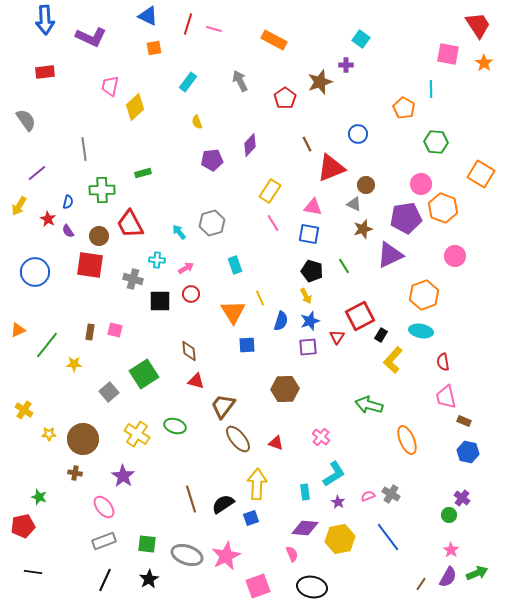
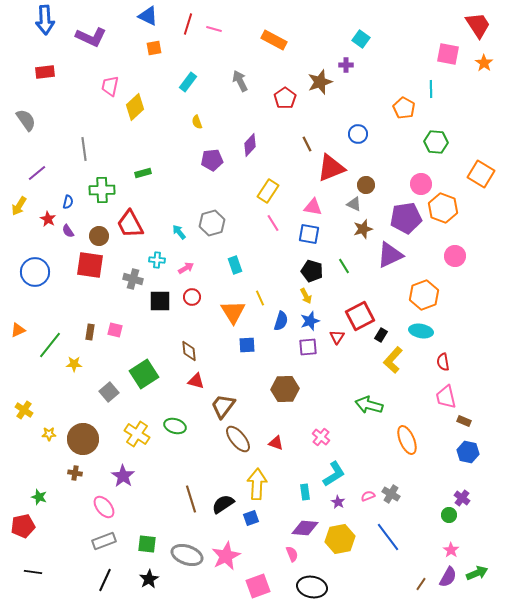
yellow rectangle at (270, 191): moved 2 px left
red circle at (191, 294): moved 1 px right, 3 px down
green line at (47, 345): moved 3 px right
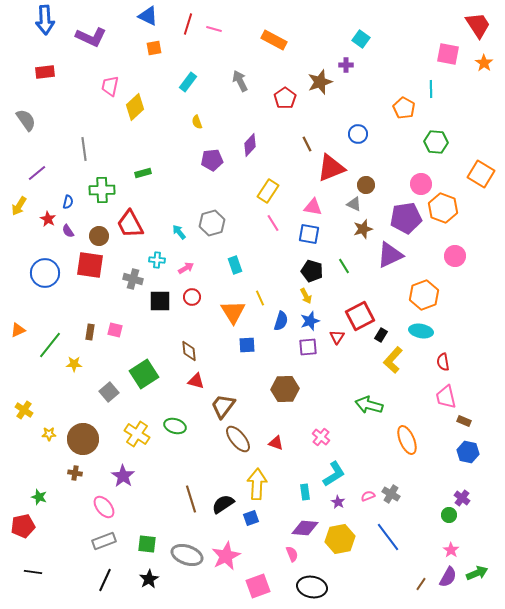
blue circle at (35, 272): moved 10 px right, 1 px down
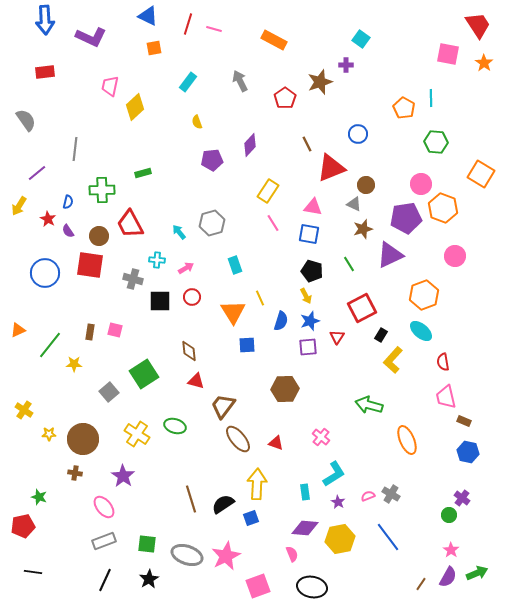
cyan line at (431, 89): moved 9 px down
gray line at (84, 149): moved 9 px left; rotated 15 degrees clockwise
green line at (344, 266): moved 5 px right, 2 px up
red square at (360, 316): moved 2 px right, 8 px up
cyan ellipse at (421, 331): rotated 30 degrees clockwise
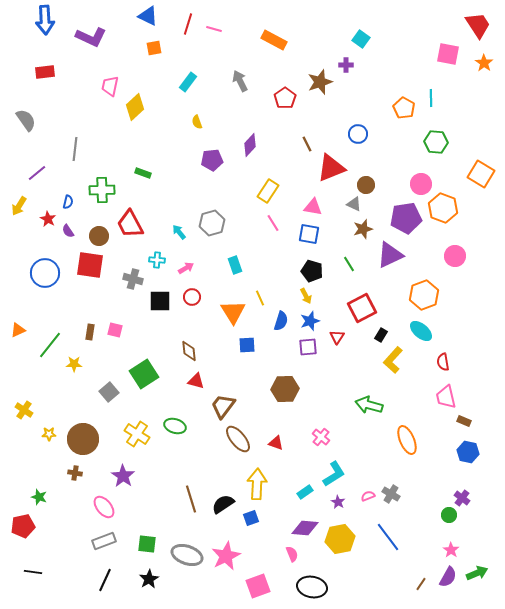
green rectangle at (143, 173): rotated 35 degrees clockwise
cyan rectangle at (305, 492): rotated 63 degrees clockwise
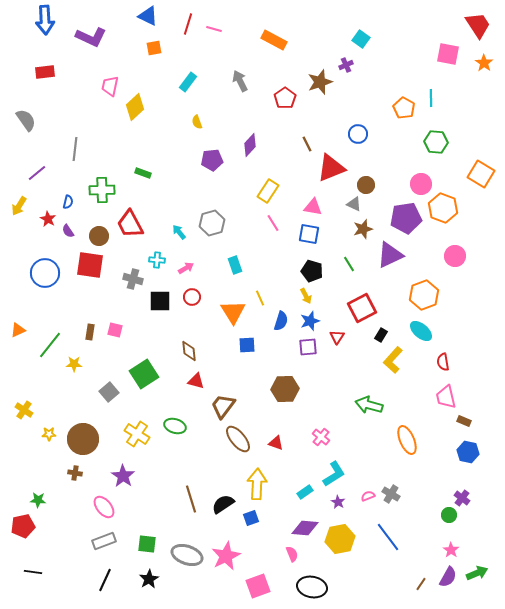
purple cross at (346, 65): rotated 24 degrees counterclockwise
green star at (39, 497): moved 1 px left, 3 px down; rotated 14 degrees counterclockwise
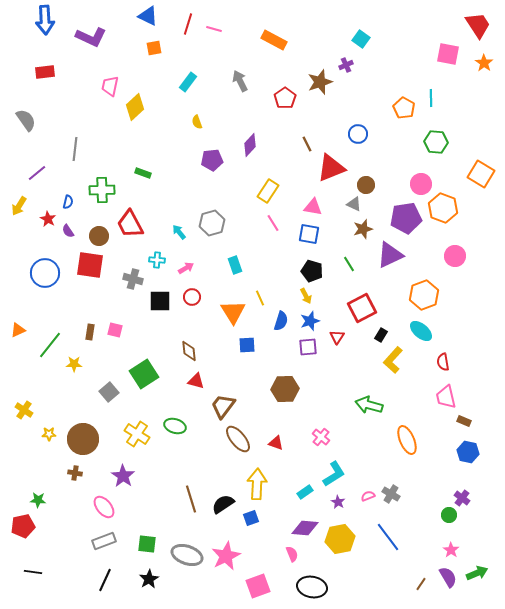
purple semicircle at (448, 577): rotated 60 degrees counterclockwise
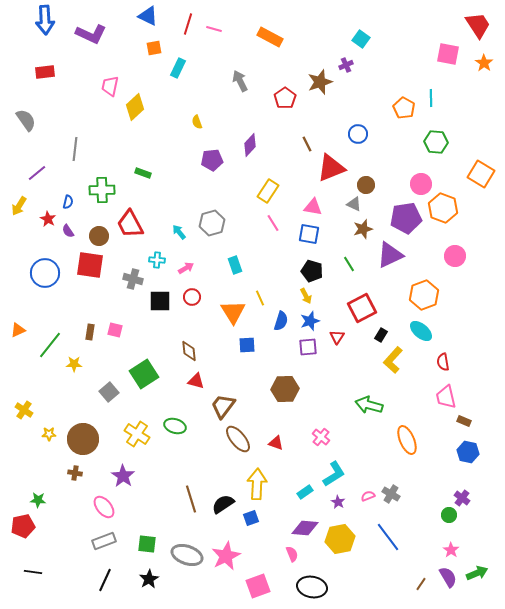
purple L-shape at (91, 37): moved 3 px up
orange rectangle at (274, 40): moved 4 px left, 3 px up
cyan rectangle at (188, 82): moved 10 px left, 14 px up; rotated 12 degrees counterclockwise
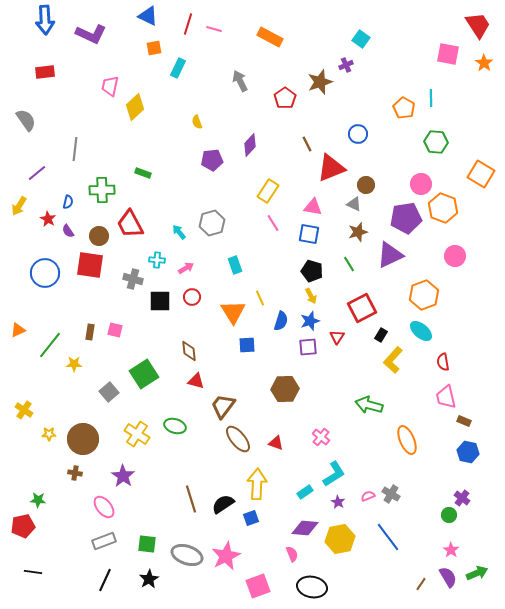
brown star at (363, 229): moved 5 px left, 3 px down
yellow arrow at (306, 296): moved 5 px right
